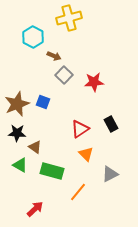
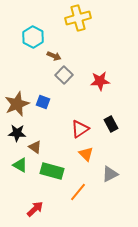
yellow cross: moved 9 px right
red star: moved 6 px right, 1 px up
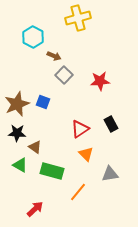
gray triangle: rotated 18 degrees clockwise
